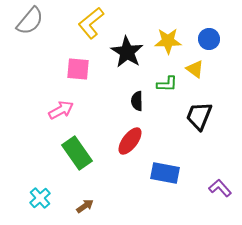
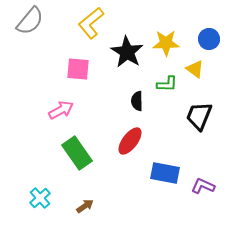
yellow star: moved 2 px left, 2 px down
purple L-shape: moved 17 px left, 2 px up; rotated 25 degrees counterclockwise
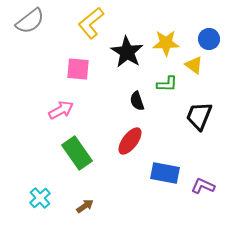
gray semicircle: rotated 12 degrees clockwise
yellow triangle: moved 1 px left, 4 px up
black semicircle: rotated 18 degrees counterclockwise
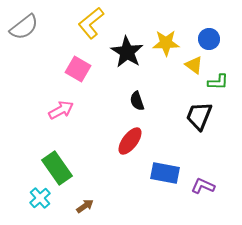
gray semicircle: moved 6 px left, 6 px down
pink square: rotated 25 degrees clockwise
green L-shape: moved 51 px right, 2 px up
green rectangle: moved 20 px left, 15 px down
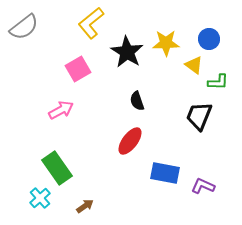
pink square: rotated 30 degrees clockwise
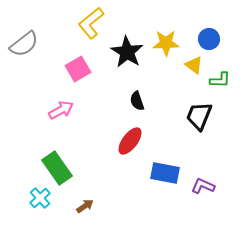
gray semicircle: moved 17 px down
green L-shape: moved 2 px right, 2 px up
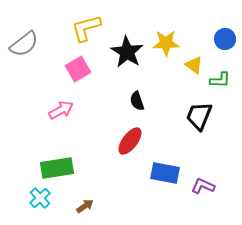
yellow L-shape: moved 5 px left, 5 px down; rotated 24 degrees clockwise
blue circle: moved 16 px right
green rectangle: rotated 64 degrees counterclockwise
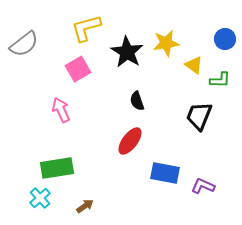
yellow star: rotated 8 degrees counterclockwise
pink arrow: rotated 85 degrees counterclockwise
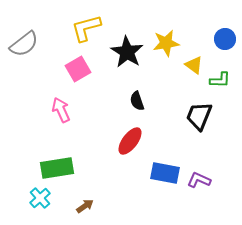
purple L-shape: moved 4 px left, 6 px up
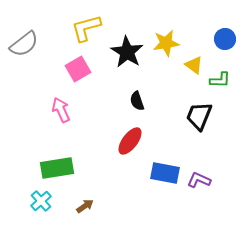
cyan cross: moved 1 px right, 3 px down
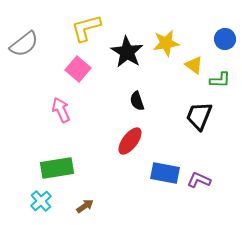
pink square: rotated 20 degrees counterclockwise
